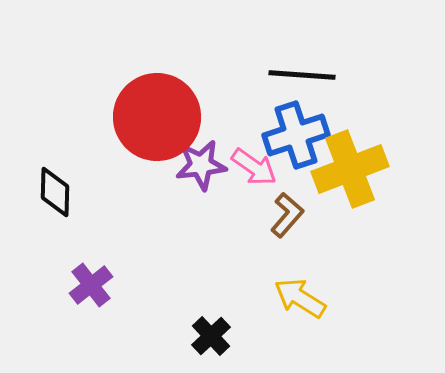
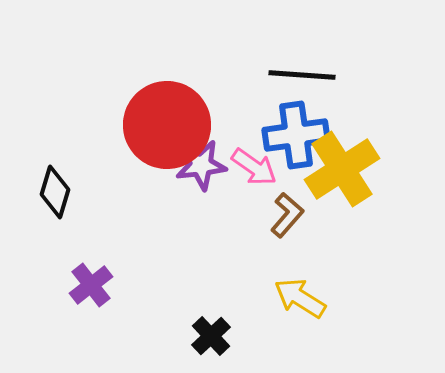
red circle: moved 10 px right, 8 px down
blue cross: rotated 10 degrees clockwise
yellow cross: moved 8 px left; rotated 12 degrees counterclockwise
black diamond: rotated 15 degrees clockwise
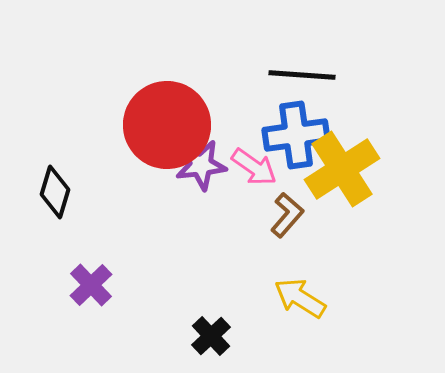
purple cross: rotated 6 degrees counterclockwise
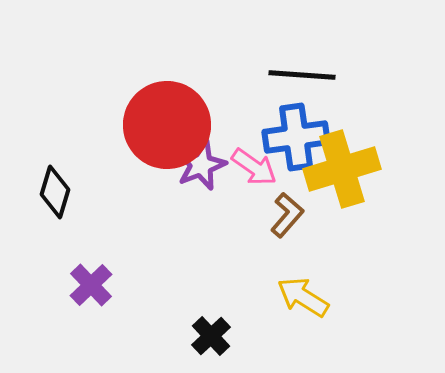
blue cross: moved 2 px down
purple star: rotated 15 degrees counterclockwise
yellow cross: rotated 16 degrees clockwise
yellow arrow: moved 3 px right, 1 px up
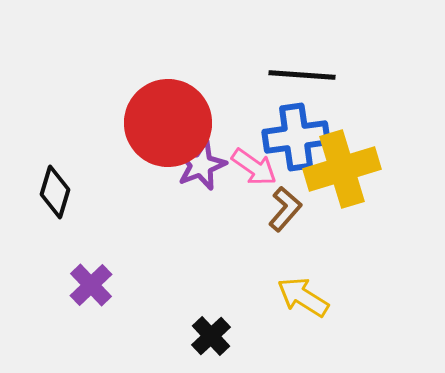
red circle: moved 1 px right, 2 px up
brown L-shape: moved 2 px left, 6 px up
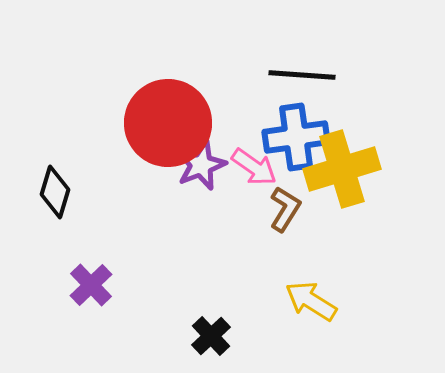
brown L-shape: rotated 9 degrees counterclockwise
yellow arrow: moved 8 px right, 4 px down
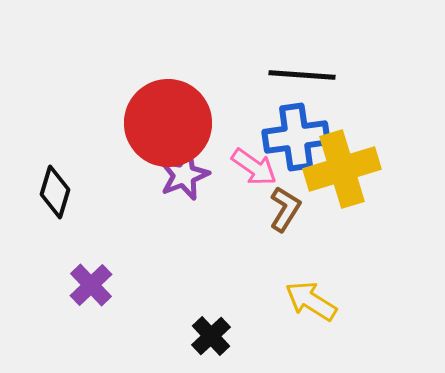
purple star: moved 17 px left, 10 px down
